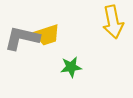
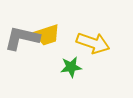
yellow arrow: moved 20 px left, 21 px down; rotated 60 degrees counterclockwise
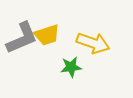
gray L-shape: rotated 144 degrees clockwise
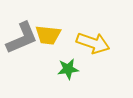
yellow trapezoid: moved 1 px right; rotated 24 degrees clockwise
green star: moved 3 px left, 2 px down
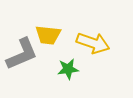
gray L-shape: moved 16 px down
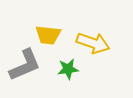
gray L-shape: moved 3 px right, 11 px down
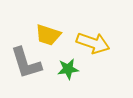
yellow trapezoid: rotated 12 degrees clockwise
gray L-shape: moved 1 px right, 2 px up; rotated 96 degrees clockwise
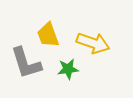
yellow trapezoid: rotated 52 degrees clockwise
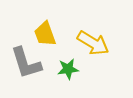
yellow trapezoid: moved 3 px left, 1 px up
yellow arrow: rotated 12 degrees clockwise
